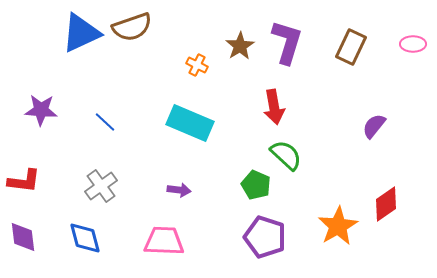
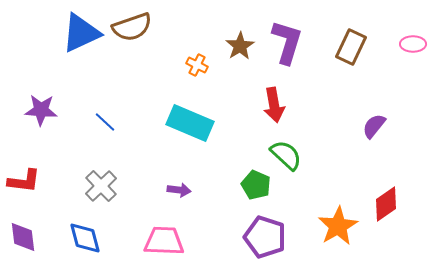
red arrow: moved 2 px up
gray cross: rotated 8 degrees counterclockwise
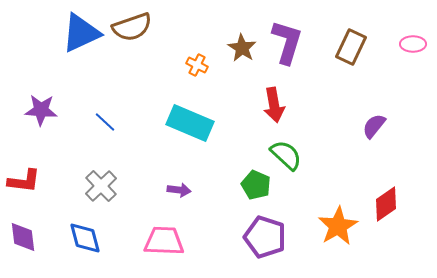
brown star: moved 2 px right, 2 px down; rotated 8 degrees counterclockwise
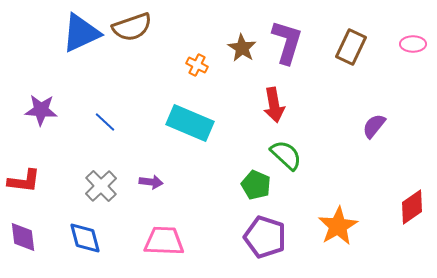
purple arrow: moved 28 px left, 8 px up
red diamond: moved 26 px right, 3 px down
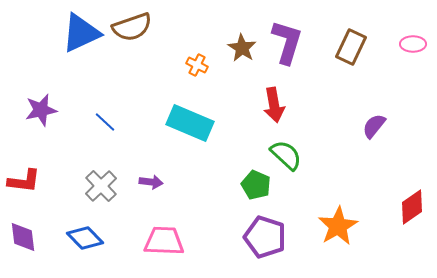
purple star: rotated 16 degrees counterclockwise
blue diamond: rotated 30 degrees counterclockwise
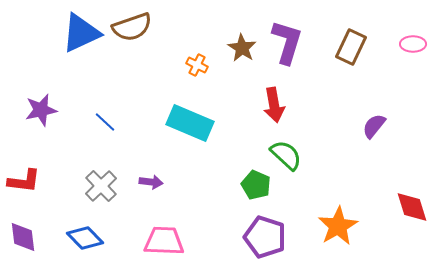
red diamond: rotated 72 degrees counterclockwise
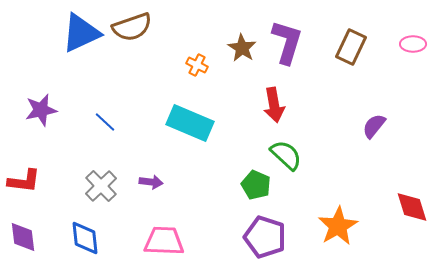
blue diamond: rotated 39 degrees clockwise
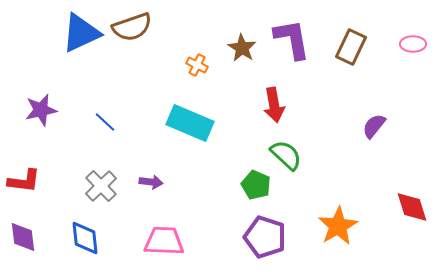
purple L-shape: moved 5 px right, 3 px up; rotated 27 degrees counterclockwise
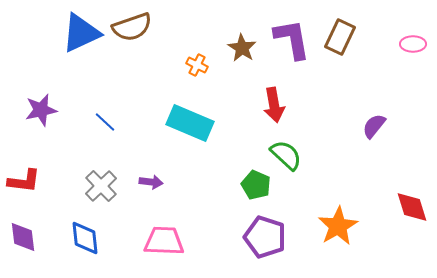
brown rectangle: moved 11 px left, 10 px up
